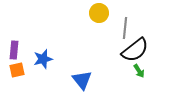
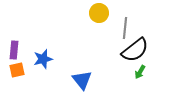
green arrow: moved 1 px right, 1 px down; rotated 64 degrees clockwise
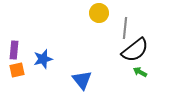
green arrow: rotated 88 degrees clockwise
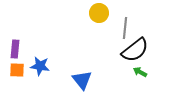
purple rectangle: moved 1 px right, 1 px up
blue star: moved 3 px left, 7 px down; rotated 24 degrees clockwise
orange square: rotated 14 degrees clockwise
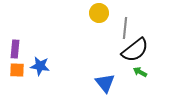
blue triangle: moved 23 px right, 3 px down
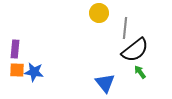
blue star: moved 6 px left, 6 px down
green arrow: rotated 24 degrees clockwise
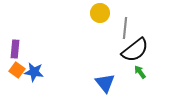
yellow circle: moved 1 px right
orange square: rotated 35 degrees clockwise
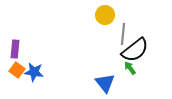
yellow circle: moved 5 px right, 2 px down
gray line: moved 2 px left, 6 px down
green arrow: moved 10 px left, 4 px up
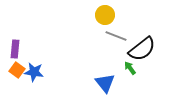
gray line: moved 7 px left, 2 px down; rotated 75 degrees counterclockwise
black semicircle: moved 7 px right, 1 px up
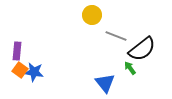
yellow circle: moved 13 px left
purple rectangle: moved 2 px right, 2 px down
orange square: moved 3 px right
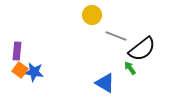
blue triangle: rotated 20 degrees counterclockwise
